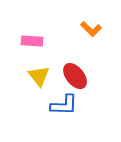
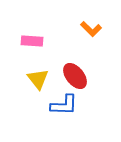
yellow triangle: moved 1 px left, 3 px down
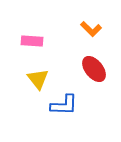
red ellipse: moved 19 px right, 7 px up
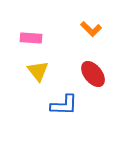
pink rectangle: moved 1 px left, 3 px up
red ellipse: moved 1 px left, 5 px down
yellow triangle: moved 8 px up
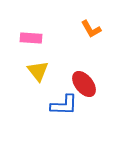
orange L-shape: rotated 15 degrees clockwise
red ellipse: moved 9 px left, 10 px down
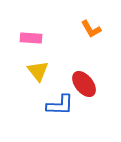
blue L-shape: moved 4 px left
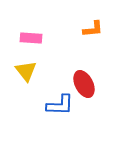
orange L-shape: moved 2 px right; rotated 65 degrees counterclockwise
yellow triangle: moved 12 px left
red ellipse: rotated 12 degrees clockwise
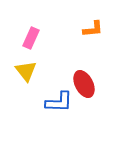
pink rectangle: rotated 70 degrees counterclockwise
blue L-shape: moved 1 px left, 3 px up
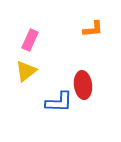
pink rectangle: moved 1 px left, 2 px down
yellow triangle: rotated 30 degrees clockwise
red ellipse: moved 1 px left, 1 px down; rotated 20 degrees clockwise
